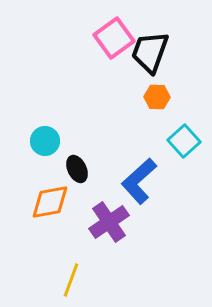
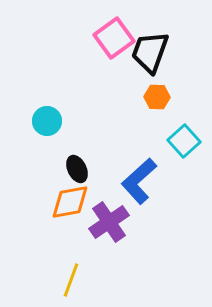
cyan circle: moved 2 px right, 20 px up
orange diamond: moved 20 px right
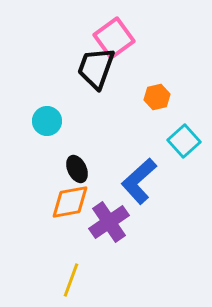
black trapezoid: moved 54 px left, 16 px down
orange hexagon: rotated 15 degrees counterclockwise
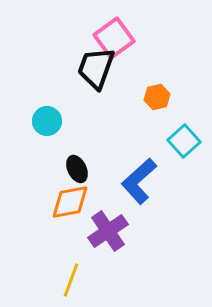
purple cross: moved 1 px left, 9 px down
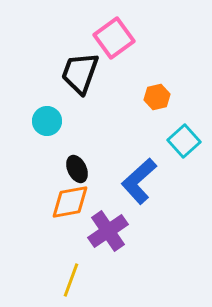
black trapezoid: moved 16 px left, 5 px down
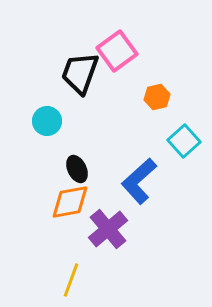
pink square: moved 3 px right, 13 px down
purple cross: moved 2 px up; rotated 6 degrees counterclockwise
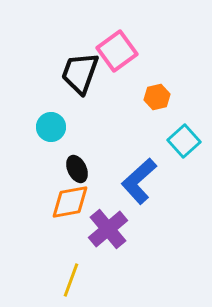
cyan circle: moved 4 px right, 6 px down
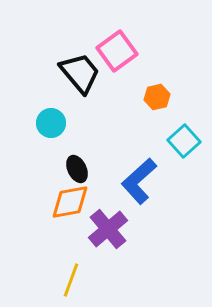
black trapezoid: rotated 120 degrees clockwise
cyan circle: moved 4 px up
